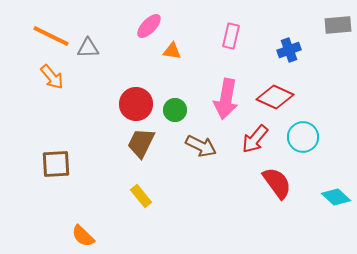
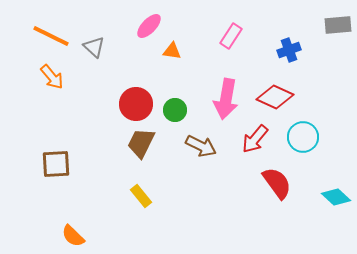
pink rectangle: rotated 20 degrees clockwise
gray triangle: moved 6 px right, 1 px up; rotated 45 degrees clockwise
orange semicircle: moved 10 px left
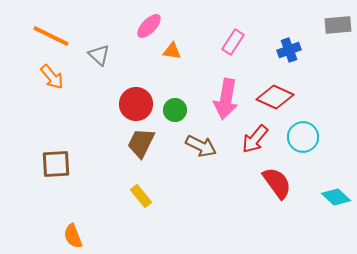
pink rectangle: moved 2 px right, 6 px down
gray triangle: moved 5 px right, 8 px down
orange semicircle: rotated 25 degrees clockwise
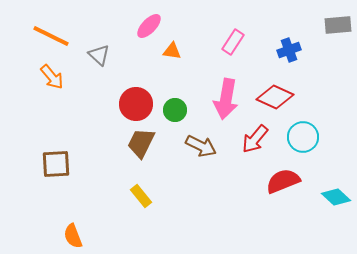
red semicircle: moved 6 px right, 2 px up; rotated 76 degrees counterclockwise
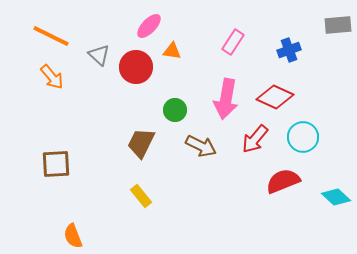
red circle: moved 37 px up
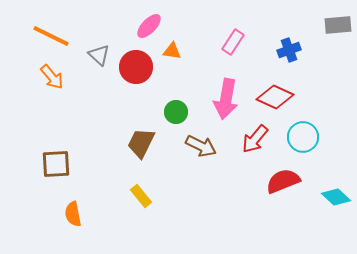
green circle: moved 1 px right, 2 px down
orange semicircle: moved 22 px up; rotated 10 degrees clockwise
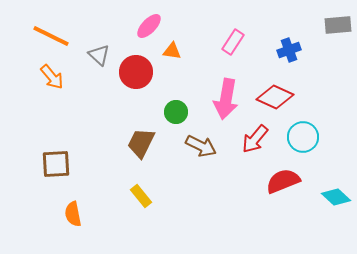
red circle: moved 5 px down
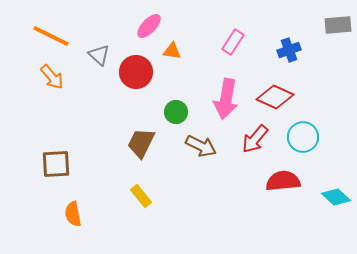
red semicircle: rotated 16 degrees clockwise
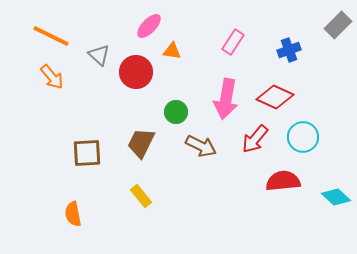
gray rectangle: rotated 40 degrees counterclockwise
brown square: moved 31 px right, 11 px up
